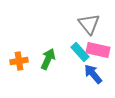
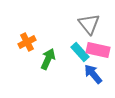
orange cross: moved 8 px right, 19 px up; rotated 18 degrees counterclockwise
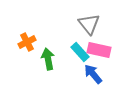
pink rectangle: moved 1 px right
green arrow: rotated 35 degrees counterclockwise
